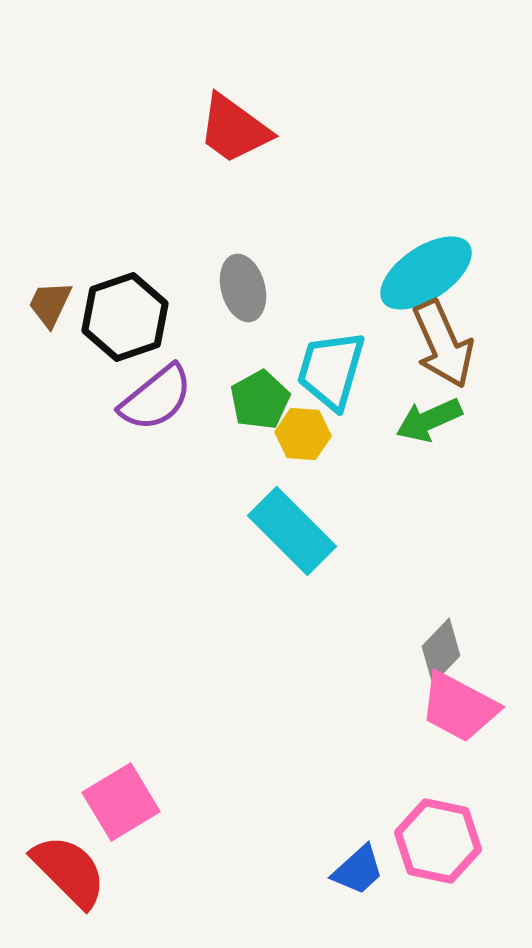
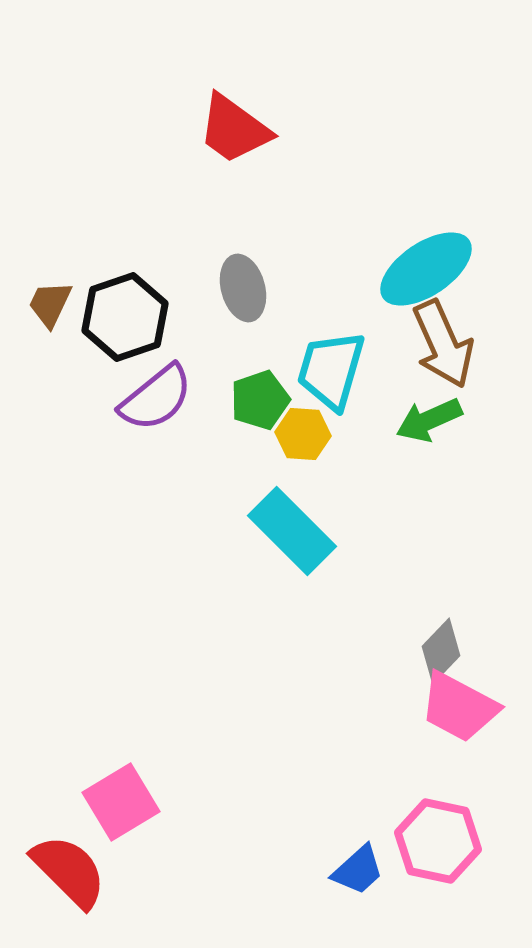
cyan ellipse: moved 4 px up
green pentagon: rotated 10 degrees clockwise
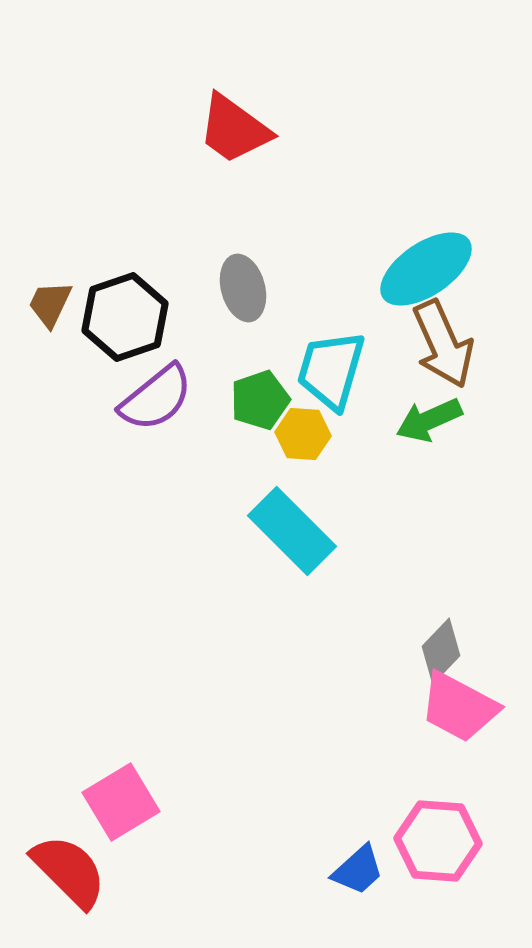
pink hexagon: rotated 8 degrees counterclockwise
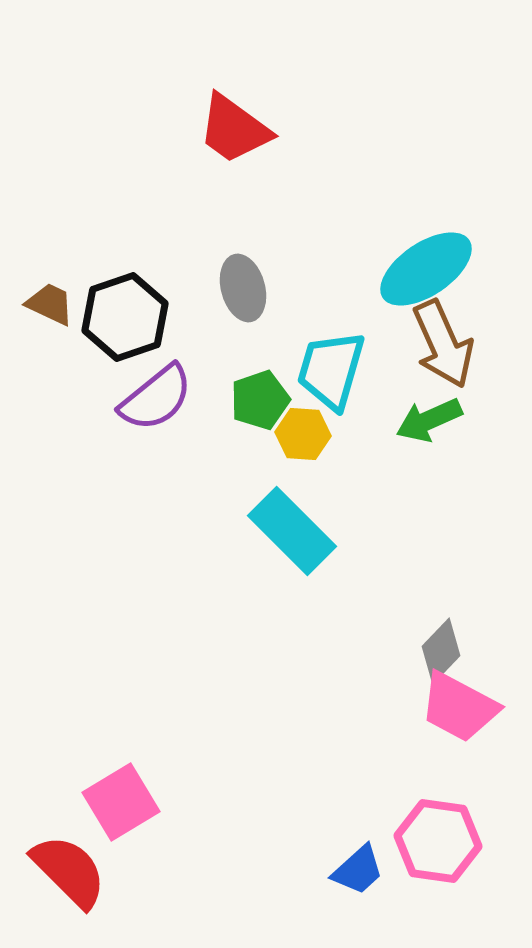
brown trapezoid: rotated 90 degrees clockwise
pink hexagon: rotated 4 degrees clockwise
